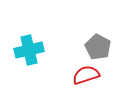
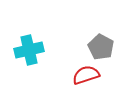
gray pentagon: moved 3 px right
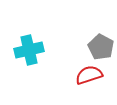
red semicircle: moved 3 px right
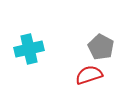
cyan cross: moved 1 px up
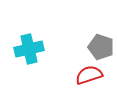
gray pentagon: rotated 10 degrees counterclockwise
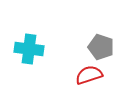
cyan cross: rotated 20 degrees clockwise
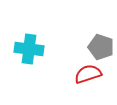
red semicircle: moved 1 px left, 1 px up
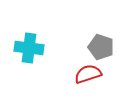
cyan cross: moved 1 px up
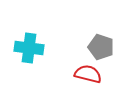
red semicircle: rotated 32 degrees clockwise
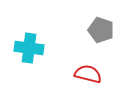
gray pentagon: moved 17 px up
